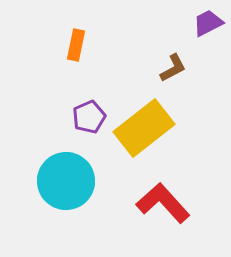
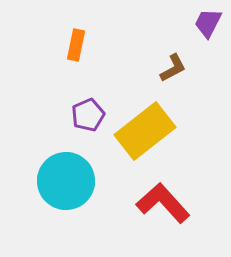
purple trapezoid: rotated 36 degrees counterclockwise
purple pentagon: moved 1 px left, 2 px up
yellow rectangle: moved 1 px right, 3 px down
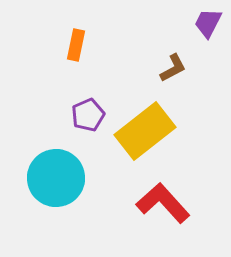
cyan circle: moved 10 px left, 3 px up
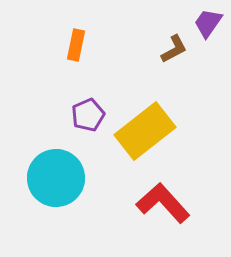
purple trapezoid: rotated 8 degrees clockwise
brown L-shape: moved 1 px right, 19 px up
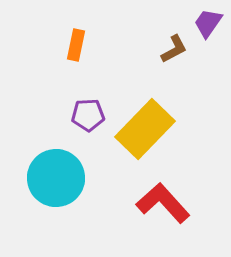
purple pentagon: rotated 20 degrees clockwise
yellow rectangle: moved 2 px up; rotated 8 degrees counterclockwise
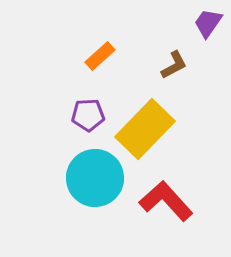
orange rectangle: moved 24 px right, 11 px down; rotated 36 degrees clockwise
brown L-shape: moved 16 px down
cyan circle: moved 39 px right
red L-shape: moved 3 px right, 2 px up
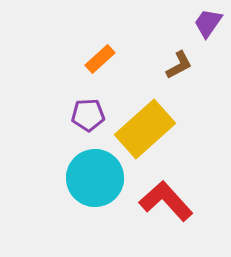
orange rectangle: moved 3 px down
brown L-shape: moved 5 px right
yellow rectangle: rotated 4 degrees clockwise
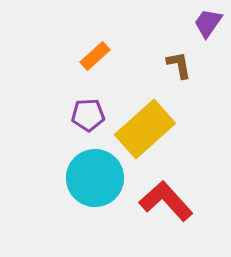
orange rectangle: moved 5 px left, 3 px up
brown L-shape: rotated 72 degrees counterclockwise
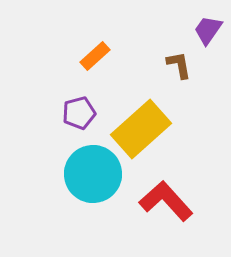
purple trapezoid: moved 7 px down
purple pentagon: moved 9 px left, 2 px up; rotated 12 degrees counterclockwise
yellow rectangle: moved 4 px left
cyan circle: moved 2 px left, 4 px up
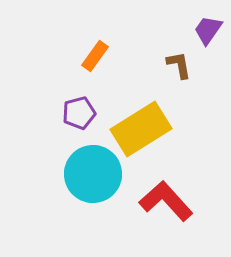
orange rectangle: rotated 12 degrees counterclockwise
yellow rectangle: rotated 10 degrees clockwise
